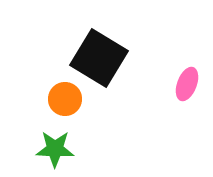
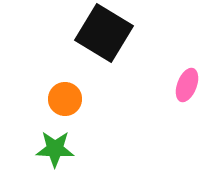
black square: moved 5 px right, 25 px up
pink ellipse: moved 1 px down
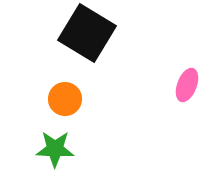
black square: moved 17 px left
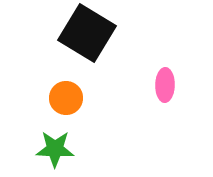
pink ellipse: moved 22 px left; rotated 20 degrees counterclockwise
orange circle: moved 1 px right, 1 px up
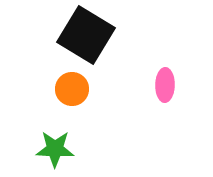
black square: moved 1 px left, 2 px down
orange circle: moved 6 px right, 9 px up
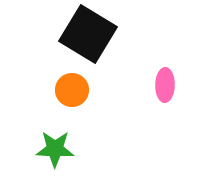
black square: moved 2 px right, 1 px up
orange circle: moved 1 px down
